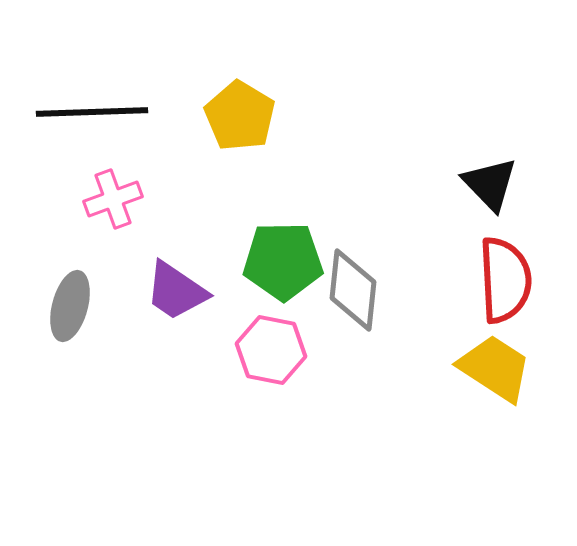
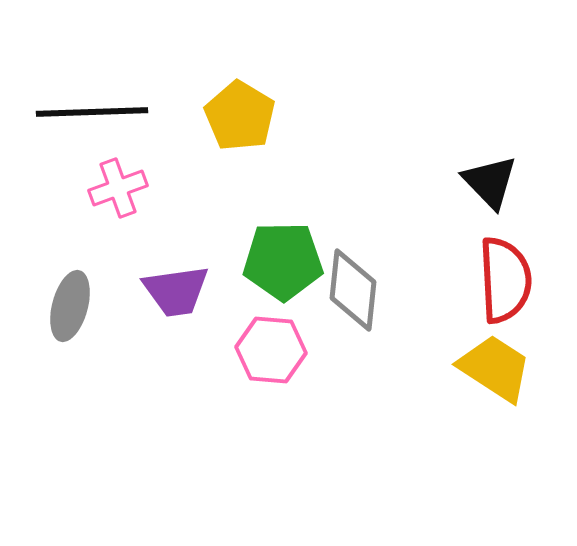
black triangle: moved 2 px up
pink cross: moved 5 px right, 11 px up
purple trapezoid: rotated 42 degrees counterclockwise
pink hexagon: rotated 6 degrees counterclockwise
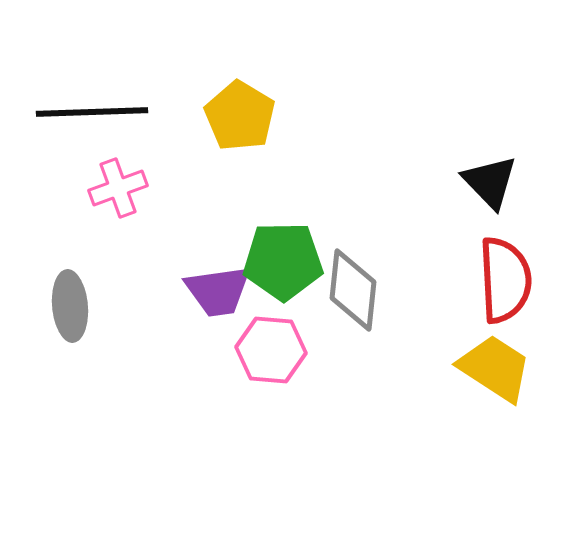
purple trapezoid: moved 42 px right
gray ellipse: rotated 20 degrees counterclockwise
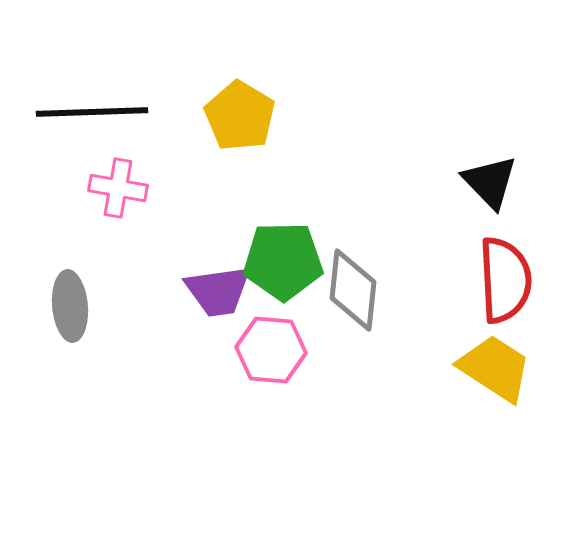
pink cross: rotated 30 degrees clockwise
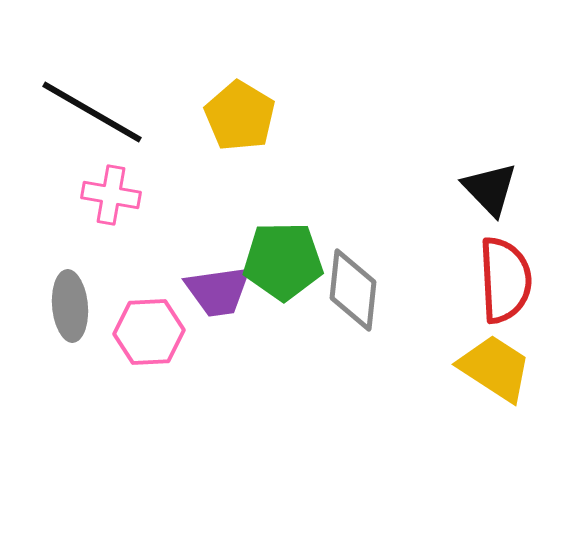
black line: rotated 32 degrees clockwise
black triangle: moved 7 px down
pink cross: moved 7 px left, 7 px down
pink hexagon: moved 122 px left, 18 px up; rotated 8 degrees counterclockwise
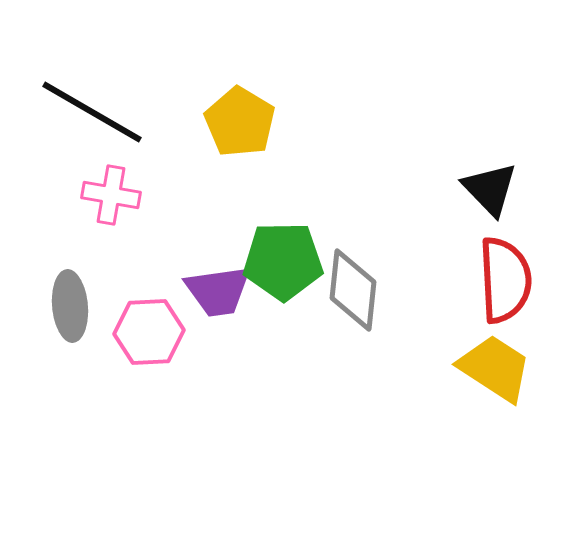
yellow pentagon: moved 6 px down
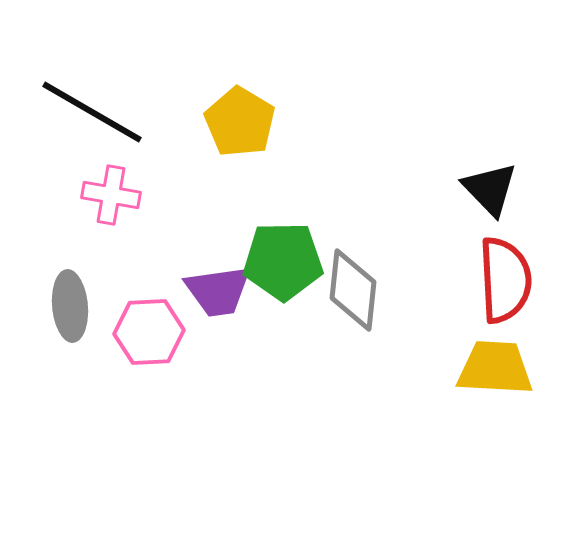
yellow trapezoid: rotated 30 degrees counterclockwise
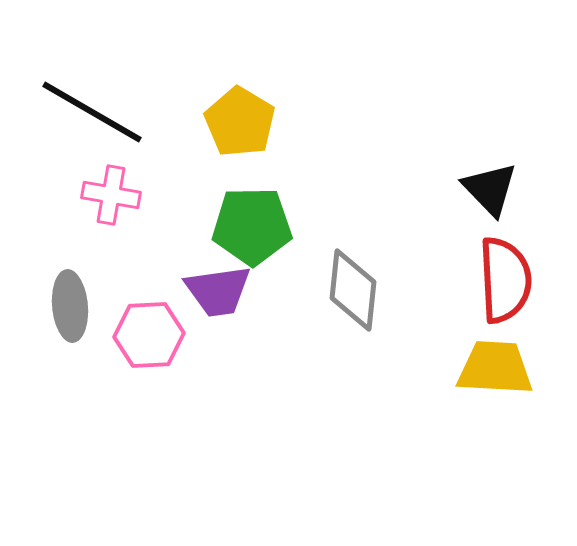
green pentagon: moved 31 px left, 35 px up
pink hexagon: moved 3 px down
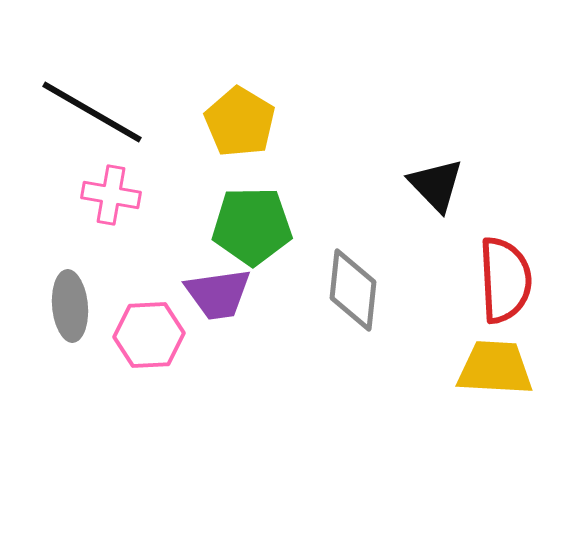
black triangle: moved 54 px left, 4 px up
purple trapezoid: moved 3 px down
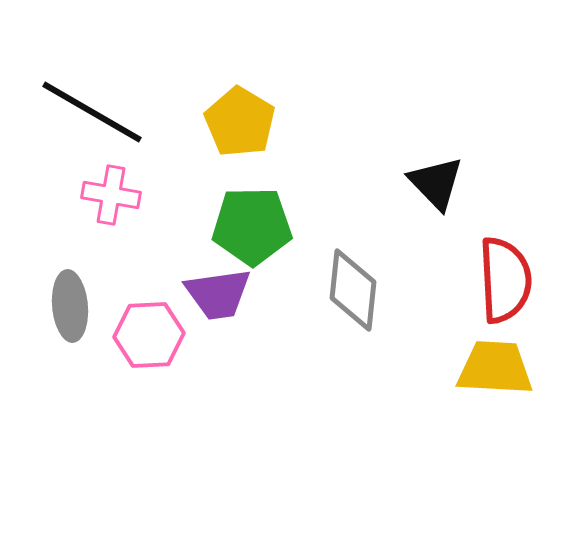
black triangle: moved 2 px up
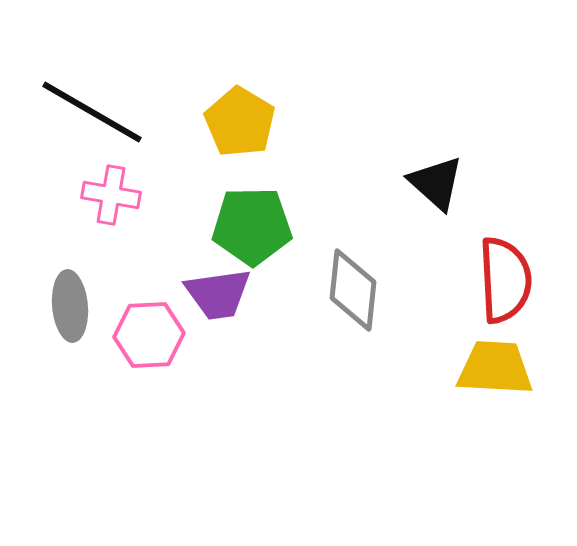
black triangle: rotated 4 degrees counterclockwise
